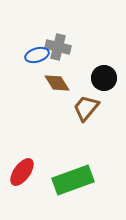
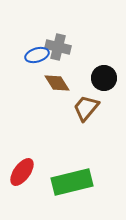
green rectangle: moved 1 px left, 2 px down; rotated 6 degrees clockwise
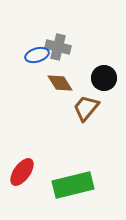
brown diamond: moved 3 px right
green rectangle: moved 1 px right, 3 px down
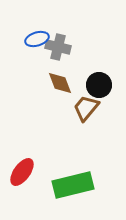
blue ellipse: moved 16 px up
black circle: moved 5 px left, 7 px down
brown diamond: rotated 12 degrees clockwise
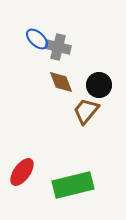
blue ellipse: rotated 60 degrees clockwise
brown diamond: moved 1 px right, 1 px up
brown trapezoid: moved 3 px down
